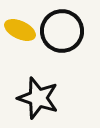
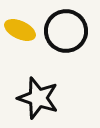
black circle: moved 4 px right
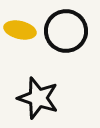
yellow ellipse: rotated 12 degrees counterclockwise
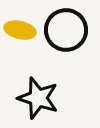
black circle: moved 1 px up
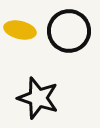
black circle: moved 3 px right, 1 px down
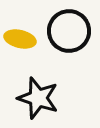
yellow ellipse: moved 9 px down
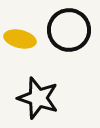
black circle: moved 1 px up
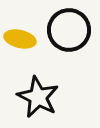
black star: moved 1 px up; rotated 9 degrees clockwise
